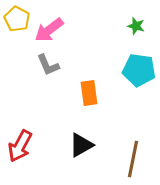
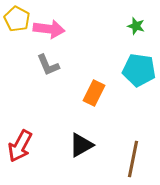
pink arrow: moved 1 px up; rotated 136 degrees counterclockwise
orange rectangle: moved 5 px right; rotated 35 degrees clockwise
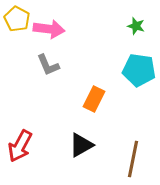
orange rectangle: moved 6 px down
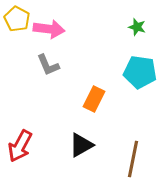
green star: moved 1 px right, 1 px down
cyan pentagon: moved 1 px right, 2 px down
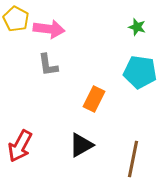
yellow pentagon: moved 1 px left
gray L-shape: rotated 15 degrees clockwise
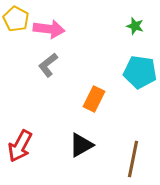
green star: moved 2 px left, 1 px up
gray L-shape: rotated 60 degrees clockwise
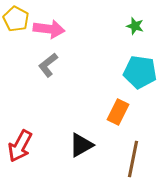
orange rectangle: moved 24 px right, 13 px down
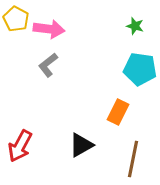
cyan pentagon: moved 3 px up
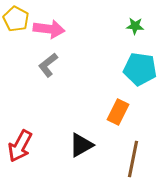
green star: rotated 12 degrees counterclockwise
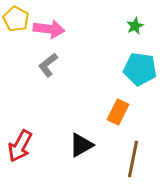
green star: rotated 30 degrees counterclockwise
